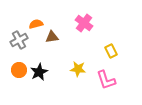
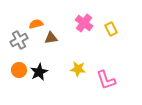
brown triangle: moved 1 px left, 1 px down
yellow rectangle: moved 22 px up
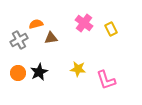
orange circle: moved 1 px left, 3 px down
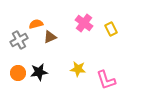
brown triangle: moved 1 px left, 1 px up; rotated 16 degrees counterclockwise
black star: rotated 18 degrees clockwise
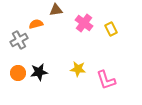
brown triangle: moved 6 px right, 27 px up; rotated 16 degrees clockwise
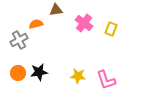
yellow rectangle: rotated 48 degrees clockwise
yellow star: moved 7 px down
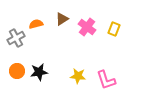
brown triangle: moved 6 px right, 9 px down; rotated 24 degrees counterclockwise
pink cross: moved 3 px right, 4 px down
yellow rectangle: moved 3 px right
gray cross: moved 3 px left, 2 px up
orange circle: moved 1 px left, 2 px up
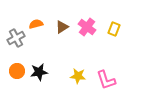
brown triangle: moved 8 px down
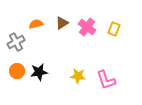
brown triangle: moved 4 px up
gray cross: moved 4 px down
